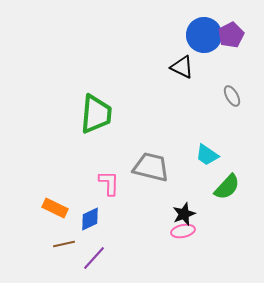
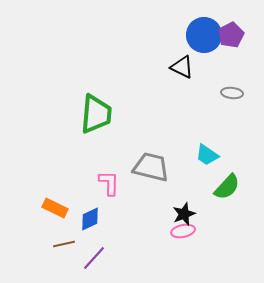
gray ellipse: moved 3 px up; rotated 55 degrees counterclockwise
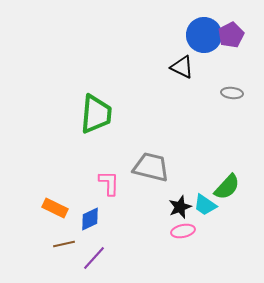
cyan trapezoid: moved 2 px left, 50 px down
black star: moved 4 px left, 7 px up
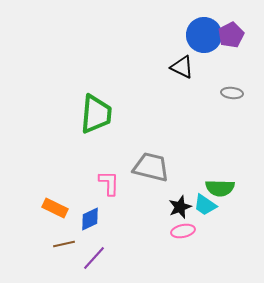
green semicircle: moved 7 px left, 1 px down; rotated 48 degrees clockwise
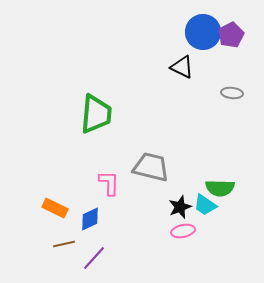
blue circle: moved 1 px left, 3 px up
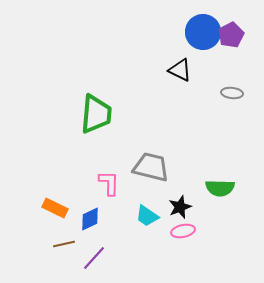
black triangle: moved 2 px left, 3 px down
cyan trapezoid: moved 58 px left, 11 px down
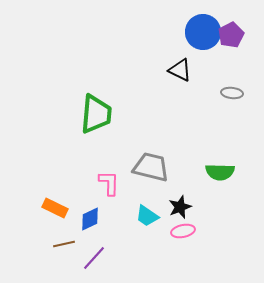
green semicircle: moved 16 px up
